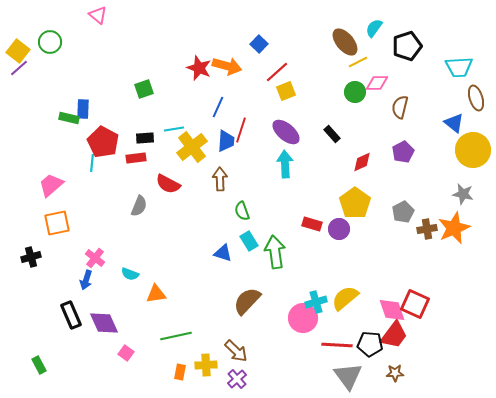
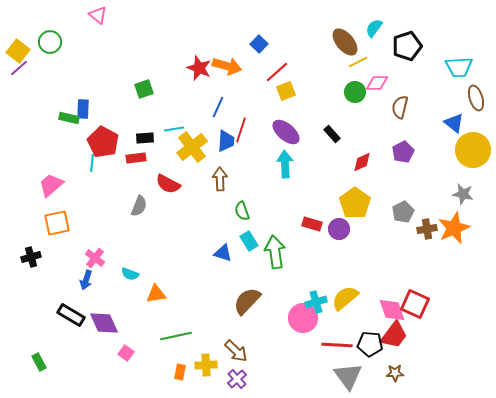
black rectangle at (71, 315): rotated 36 degrees counterclockwise
green rectangle at (39, 365): moved 3 px up
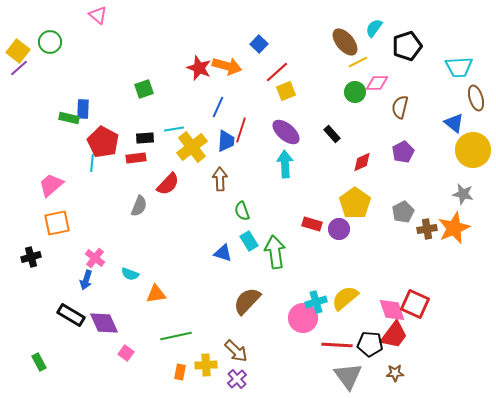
red semicircle at (168, 184): rotated 75 degrees counterclockwise
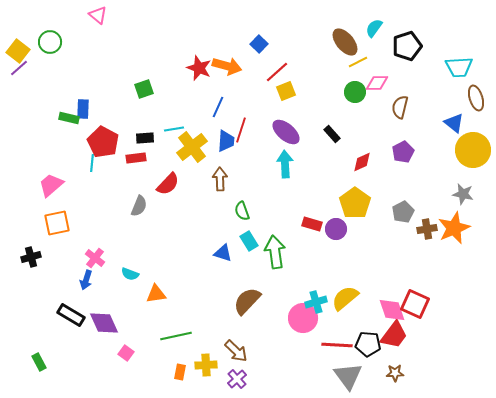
purple circle at (339, 229): moved 3 px left
black pentagon at (370, 344): moved 2 px left
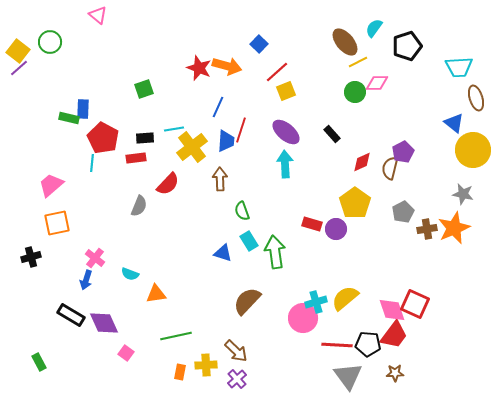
brown semicircle at (400, 107): moved 10 px left, 61 px down
red pentagon at (103, 142): moved 4 px up
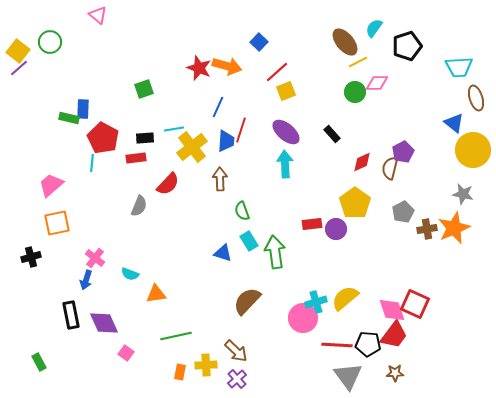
blue square at (259, 44): moved 2 px up
red rectangle at (312, 224): rotated 24 degrees counterclockwise
black rectangle at (71, 315): rotated 48 degrees clockwise
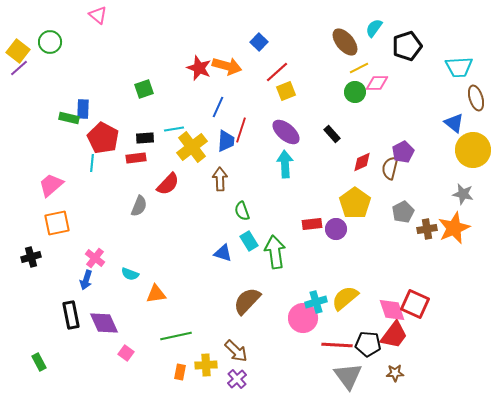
yellow line at (358, 62): moved 1 px right, 6 px down
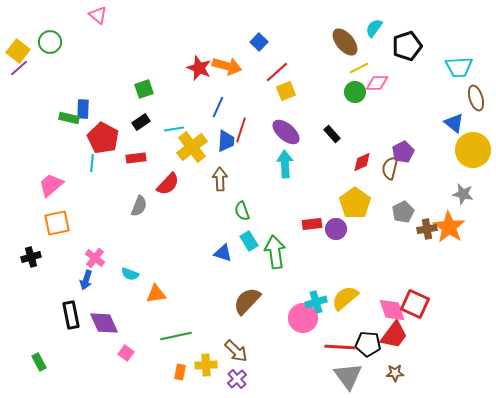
black rectangle at (145, 138): moved 4 px left, 16 px up; rotated 30 degrees counterclockwise
orange star at (454, 228): moved 5 px left, 1 px up; rotated 16 degrees counterclockwise
red line at (337, 345): moved 3 px right, 2 px down
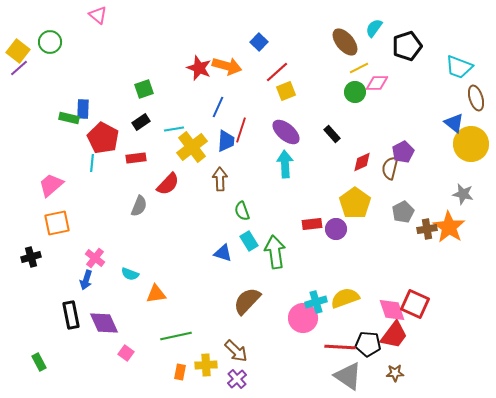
cyan trapezoid at (459, 67): rotated 24 degrees clockwise
yellow circle at (473, 150): moved 2 px left, 6 px up
yellow semicircle at (345, 298): rotated 20 degrees clockwise
gray triangle at (348, 376): rotated 20 degrees counterclockwise
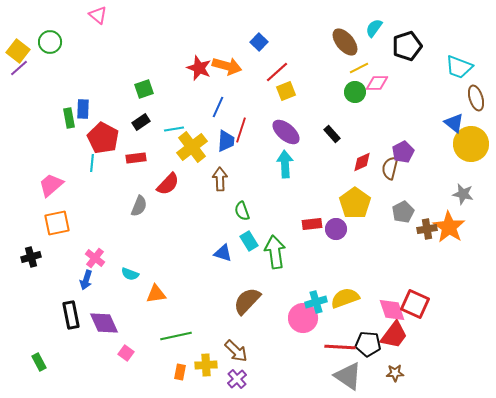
green rectangle at (69, 118): rotated 66 degrees clockwise
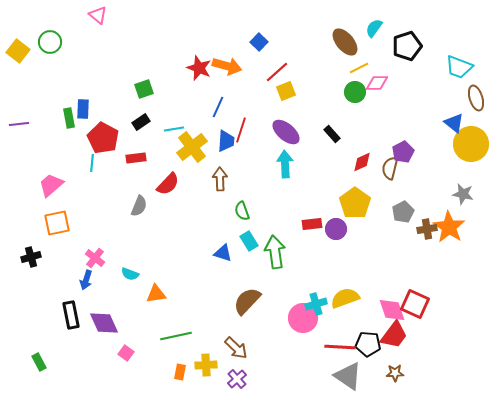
purple line at (19, 68): moved 56 px down; rotated 36 degrees clockwise
cyan cross at (316, 302): moved 2 px down
brown arrow at (236, 351): moved 3 px up
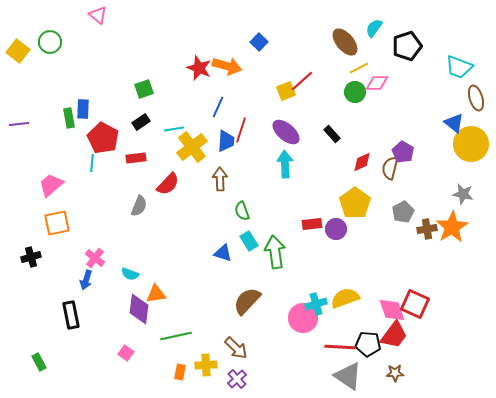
red line at (277, 72): moved 25 px right, 9 px down
purple pentagon at (403, 152): rotated 15 degrees counterclockwise
orange star at (449, 227): moved 3 px right; rotated 8 degrees clockwise
purple diamond at (104, 323): moved 35 px right, 14 px up; rotated 32 degrees clockwise
